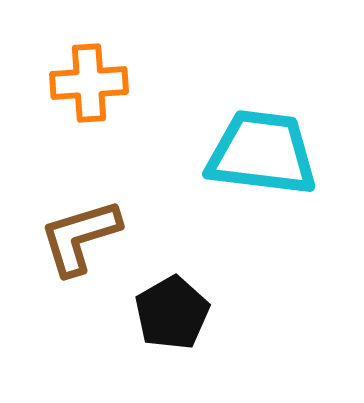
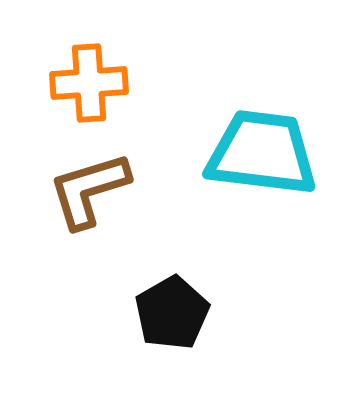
brown L-shape: moved 9 px right, 47 px up
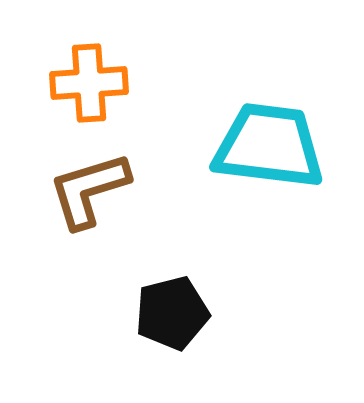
cyan trapezoid: moved 7 px right, 7 px up
black pentagon: rotated 16 degrees clockwise
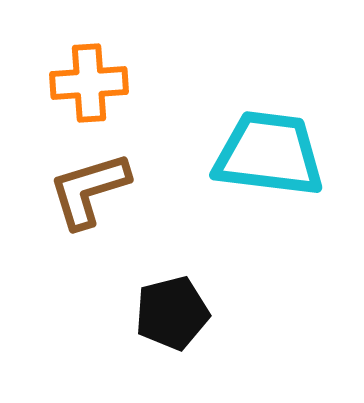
cyan trapezoid: moved 8 px down
